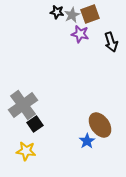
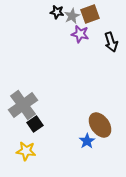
gray star: moved 1 px down
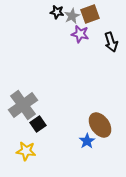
black square: moved 3 px right
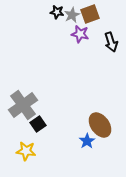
gray star: moved 1 px up
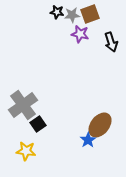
gray star: rotated 21 degrees clockwise
brown ellipse: rotated 75 degrees clockwise
blue star: moved 1 px right, 1 px up
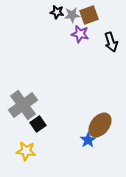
brown square: moved 1 px left, 1 px down
